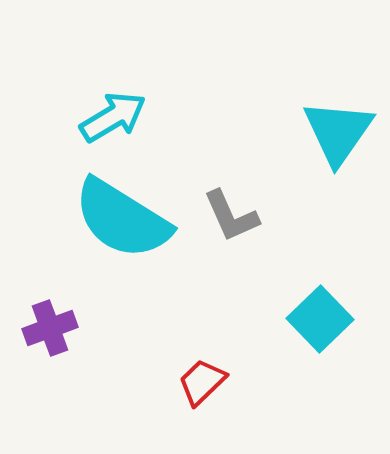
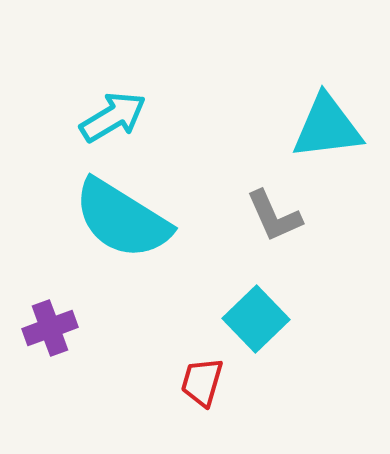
cyan triangle: moved 11 px left, 5 px up; rotated 48 degrees clockwise
gray L-shape: moved 43 px right
cyan square: moved 64 px left
red trapezoid: rotated 30 degrees counterclockwise
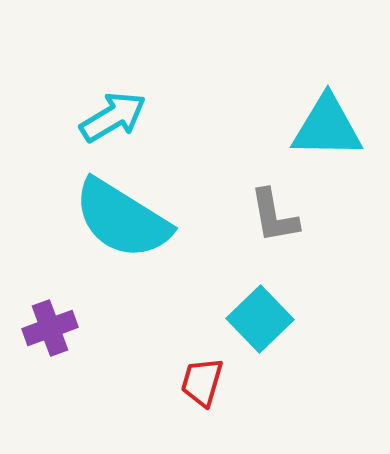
cyan triangle: rotated 8 degrees clockwise
gray L-shape: rotated 14 degrees clockwise
cyan square: moved 4 px right
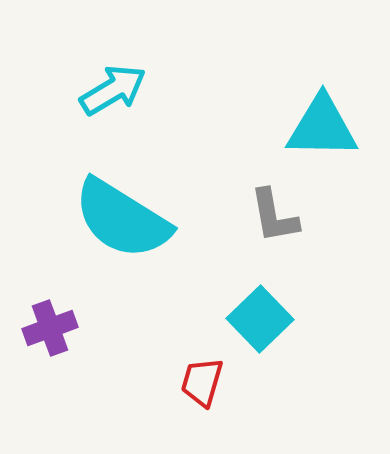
cyan arrow: moved 27 px up
cyan triangle: moved 5 px left
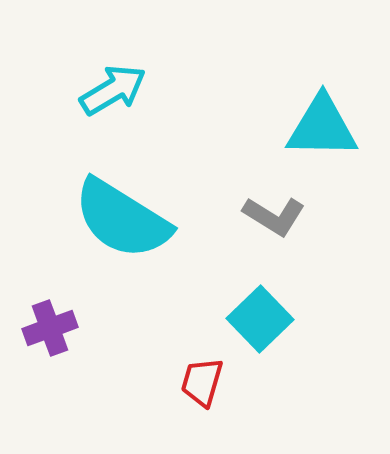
gray L-shape: rotated 48 degrees counterclockwise
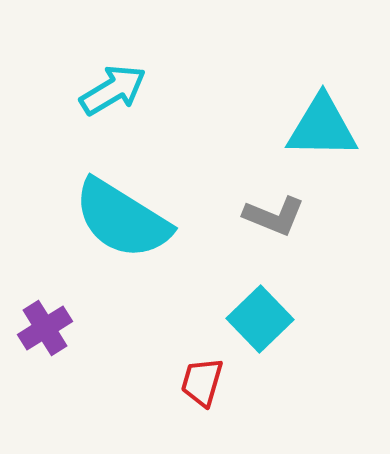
gray L-shape: rotated 10 degrees counterclockwise
purple cross: moved 5 px left; rotated 12 degrees counterclockwise
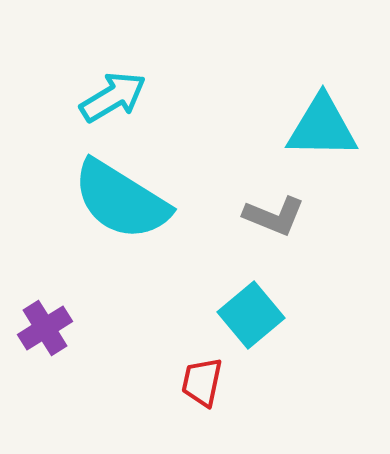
cyan arrow: moved 7 px down
cyan semicircle: moved 1 px left, 19 px up
cyan square: moved 9 px left, 4 px up; rotated 4 degrees clockwise
red trapezoid: rotated 4 degrees counterclockwise
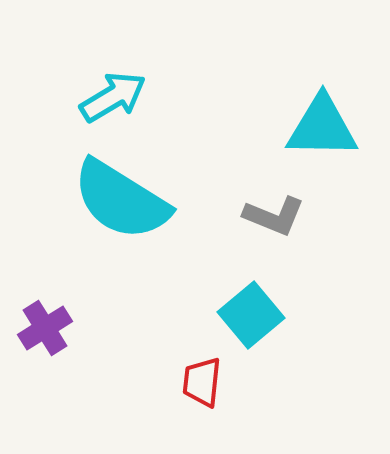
red trapezoid: rotated 6 degrees counterclockwise
